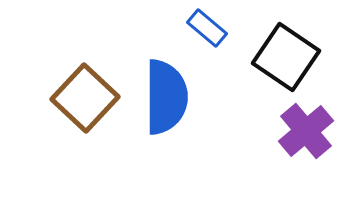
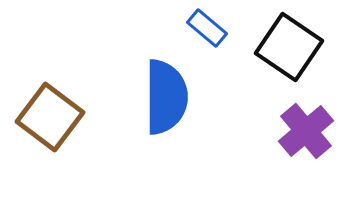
black square: moved 3 px right, 10 px up
brown square: moved 35 px left, 19 px down; rotated 6 degrees counterclockwise
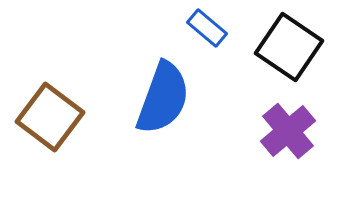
blue semicircle: moved 3 px left, 1 px down; rotated 20 degrees clockwise
purple cross: moved 18 px left
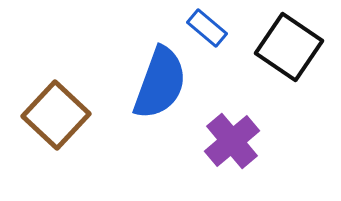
blue semicircle: moved 3 px left, 15 px up
brown square: moved 6 px right, 2 px up; rotated 6 degrees clockwise
purple cross: moved 56 px left, 10 px down
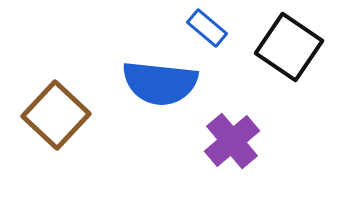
blue semicircle: rotated 76 degrees clockwise
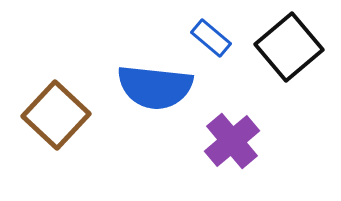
blue rectangle: moved 4 px right, 10 px down
black square: rotated 16 degrees clockwise
blue semicircle: moved 5 px left, 4 px down
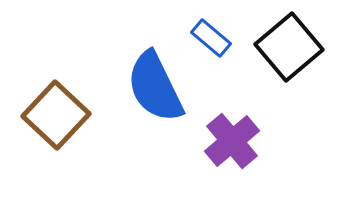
blue semicircle: rotated 58 degrees clockwise
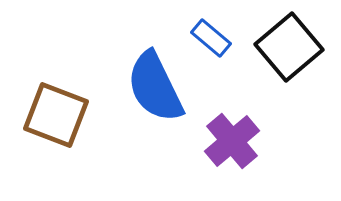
brown square: rotated 22 degrees counterclockwise
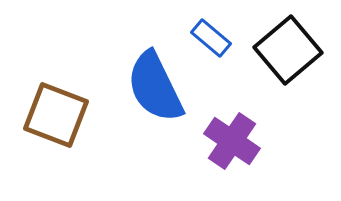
black square: moved 1 px left, 3 px down
purple cross: rotated 16 degrees counterclockwise
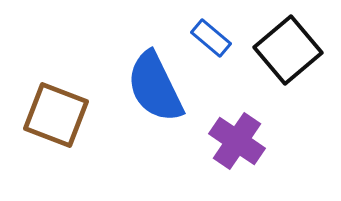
purple cross: moved 5 px right
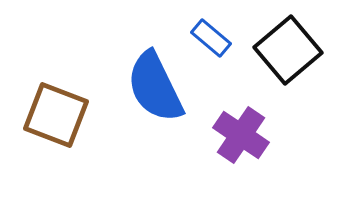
purple cross: moved 4 px right, 6 px up
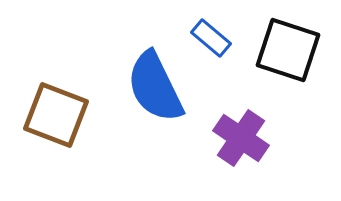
black square: rotated 32 degrees counterclockwise
purple cross: moved 3 px down
